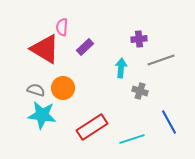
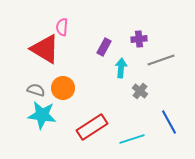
purple rectangle: moved 19 px right; rotated 18 degrees counterclockwise
gray cross: rotated 21 degrees clockwise
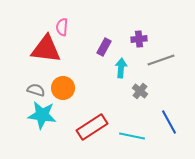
red triangle: moved 1 px right; rotated 24 degrees counterclockwise
cyan line: moved 3 px up; rotated 30 degrees clockwise
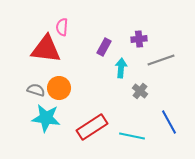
orange circle: moved 4 px left
cyan star: moved 4 px right, 3 px down
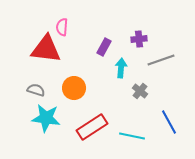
orange circle: moved 15 px right
